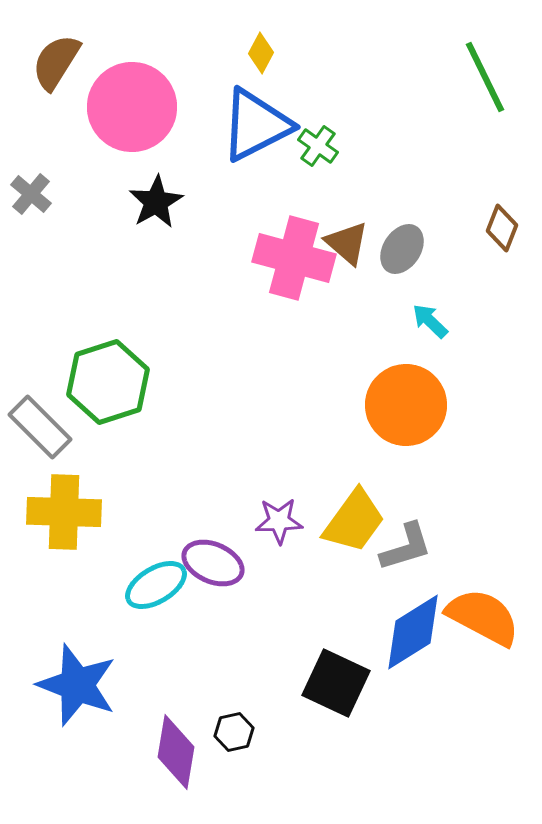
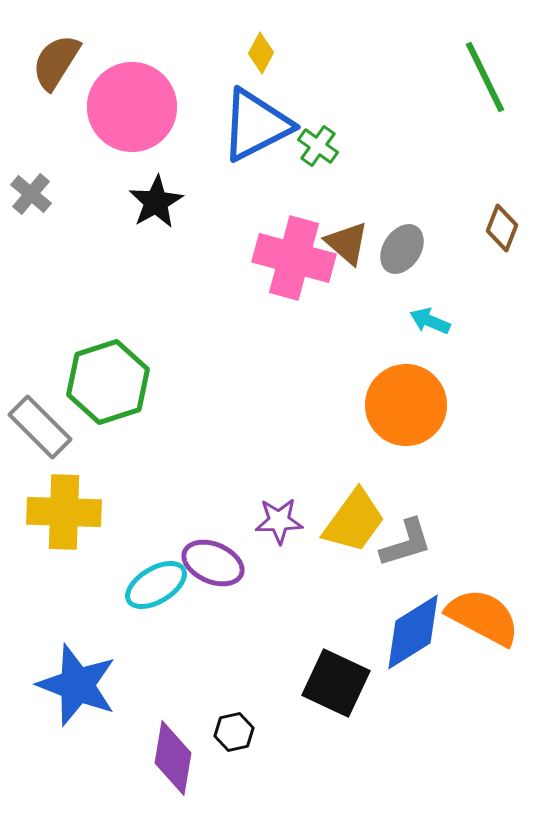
cyan arrow: rotated 21 degrees counterclockwise
gray L-shape: moved 4 px up
purple diamond: moved 3 px left, 6 px down
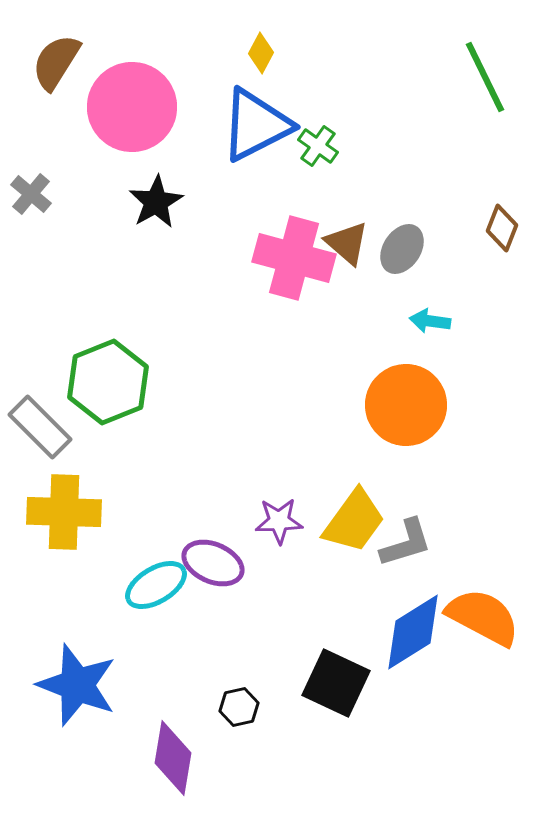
cyan arrow: rotated 15 degrees counterclockwise
green hexagon: rotated 4 degrees counterclockwise
black hexagon: moved 5 px right, 25 px up
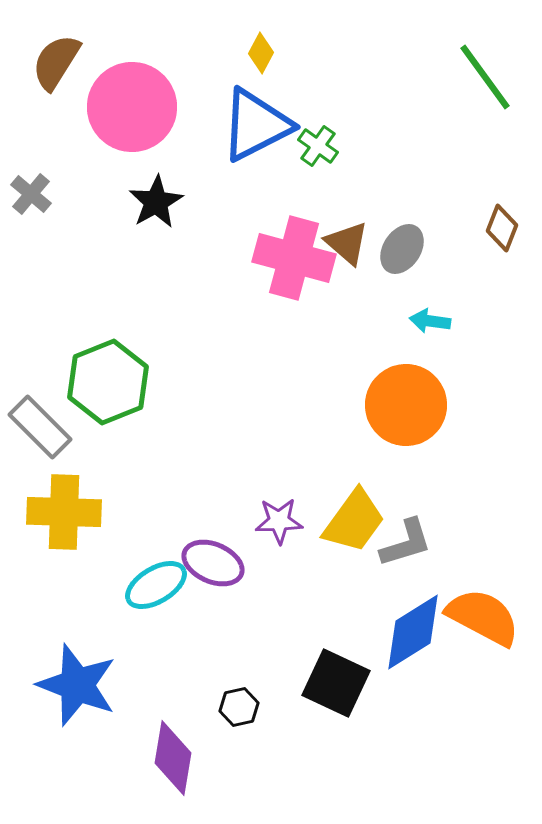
green line: rotated 10 degrees counterclockwise
